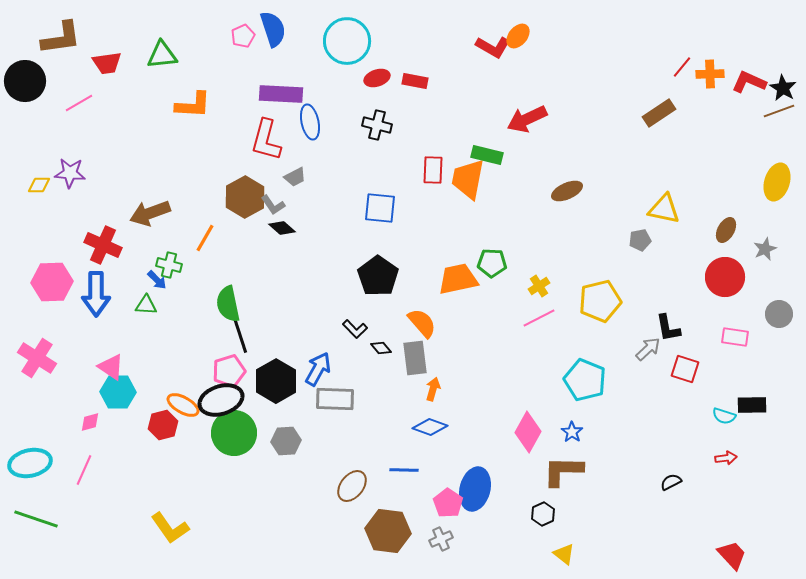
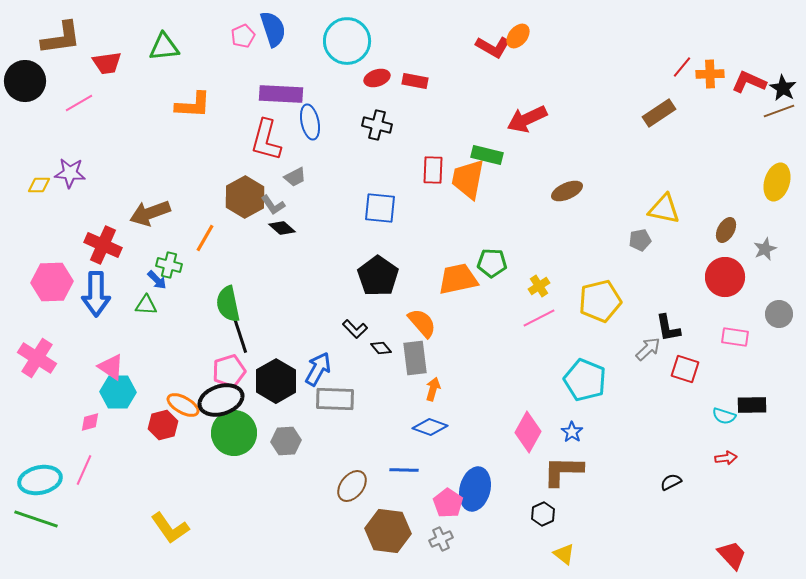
green triangle at (162, 55): moved 2 px right, 8 px up
cyan ellipse at (30, 463): moved 10 px right, 17 px down
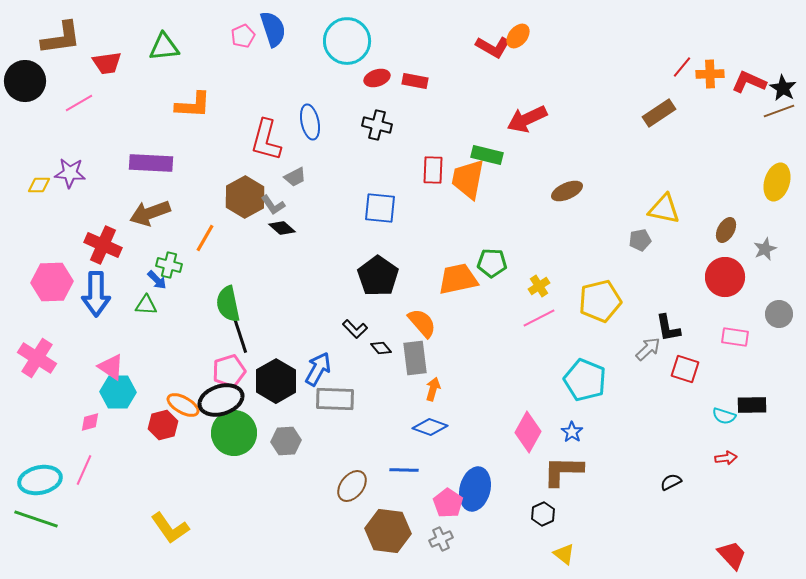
purple rectangle at (281, 94): moved 130 px left, 69 px down
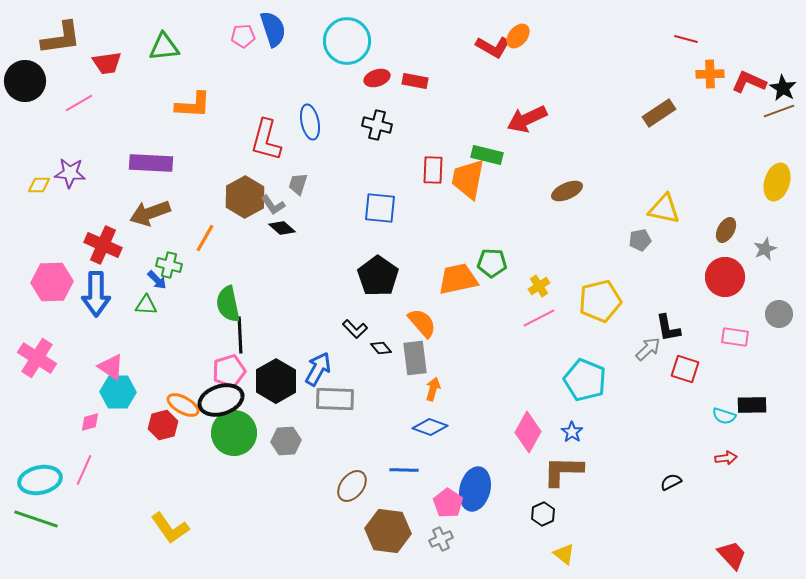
pink pentagon at (243, 36): rotated 20 degrees clockwise
red line at (682, 67): moved 4 px right, 28 px up; rotated 65 degrees clockwise
gray trapezoid at (295, 177): moved 3 px right, 7 px down; rotated 135 degrees clockwise
black line at (240, 335): rotated 15 degrees clockwise
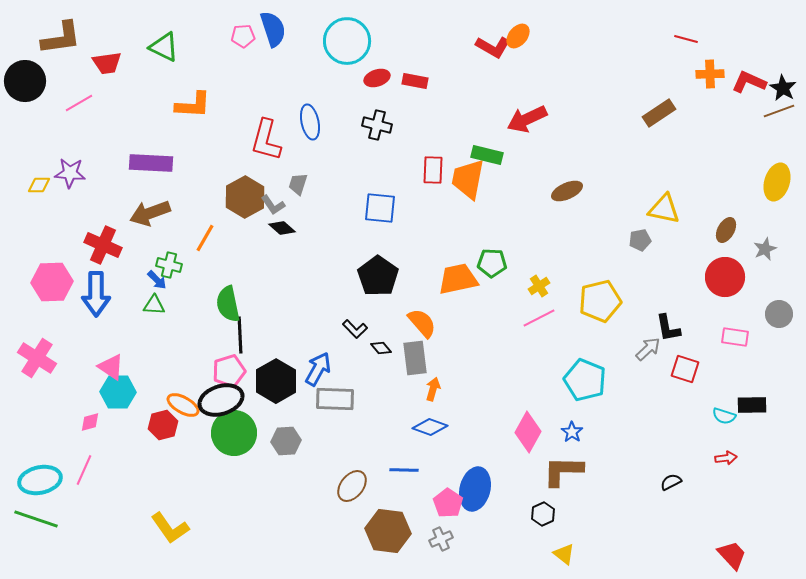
green triangle at (164, 47): rotated 32 degrees clockwise
green triangle at (146, 305): moved 8 px right
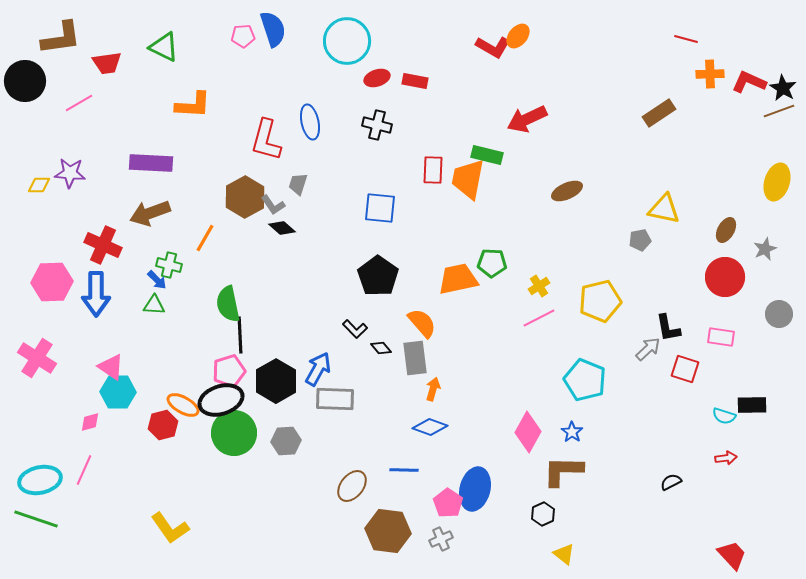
pink rectangle at (735, 337): moved 14 px left
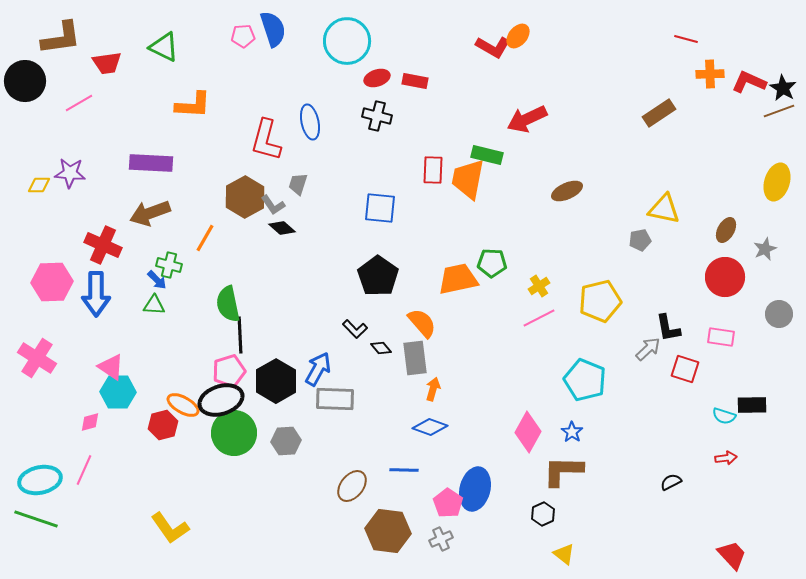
black cross at (377, 125): moved 9 px up
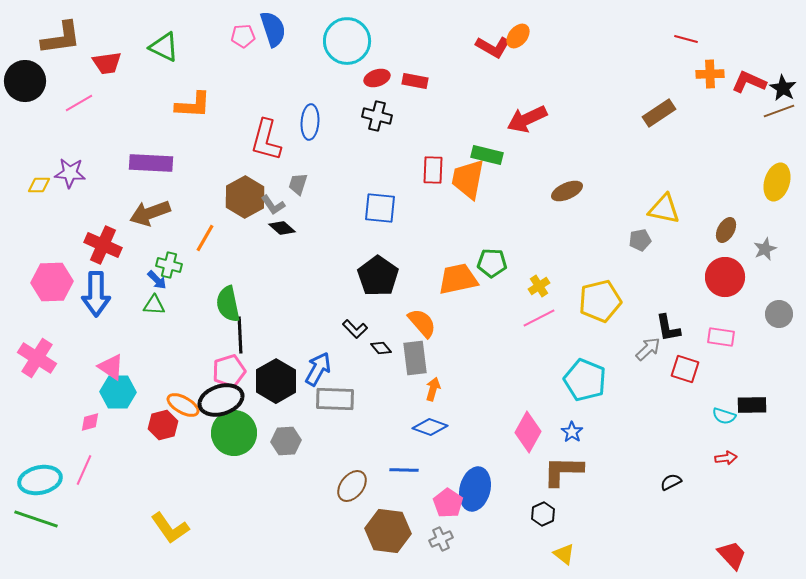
blue ellipse at (310, 122): rotated 16 degrees clockwise
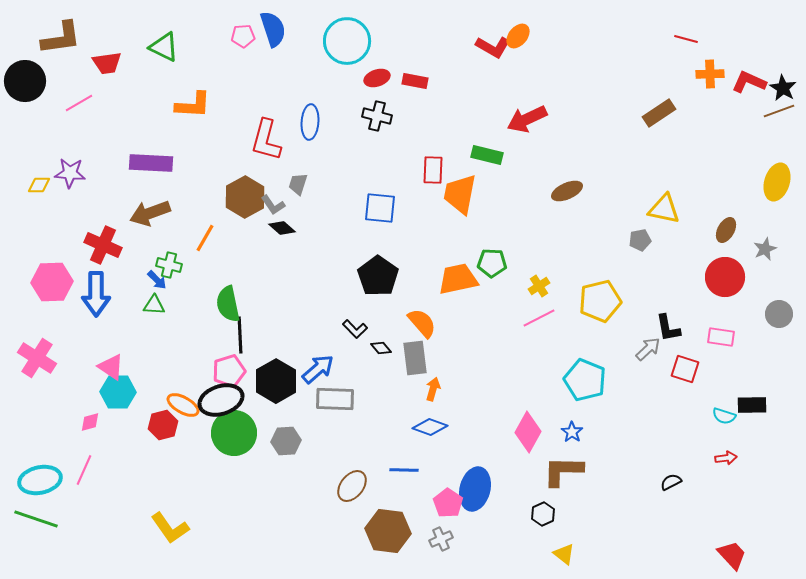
orange trapezoid at (468, 179): moved 8 px left, 15 px down
blue arrow at (318, 369): rotated 20 degrees clockwise
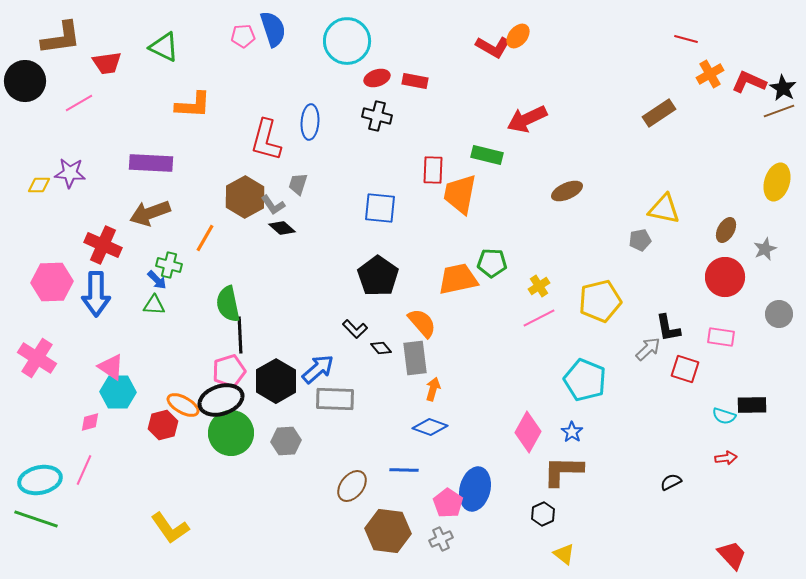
orange cross at (710, 74): rotated 28 degrees counterclockwise
green circle at (234, 433): moved 3 px left
